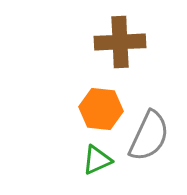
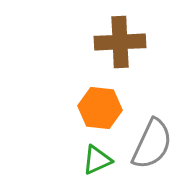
orange hexagon: moved 1 px left, 1 px up
gray semicircle: moved 3 px right, 8 px down
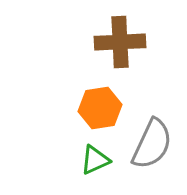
orange hexagon: rotated 15 degrees counterclockwise
green triangle: moved 2 px left
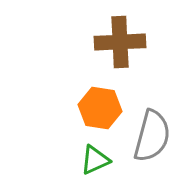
orange hexagon: rotated 18 degrees clockwise
gray semicircle: moved 8 px up; rotated 10 degrees counterclockwise
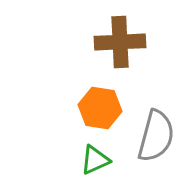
gray semicircle: moved 4 px right
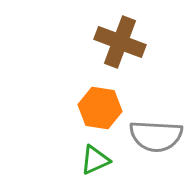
brown cross: rotated 24 degrees clockwise
gray semicircle: rotated 78 degrees clockwise
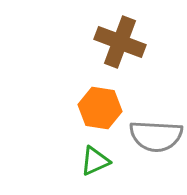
green triangle: moved 1 px down
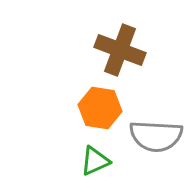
brown cross: moved 8 px down
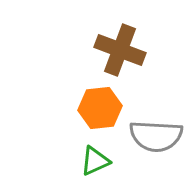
orange hexagon: rotated 15 degrees counterclockwise
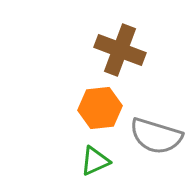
gray semicircle: rotated 14 degrees clockwise
